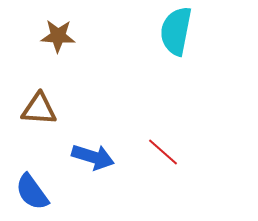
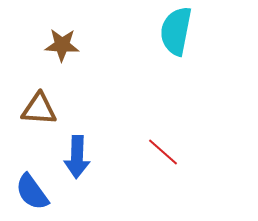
brown star: moved 4 px right, 9 px down
blue arrow: moved 16 px left; rotated 75 degrees clockwise
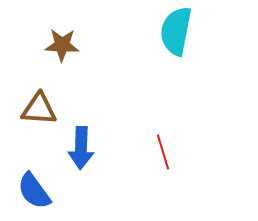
red line: rotated 32 degrees clockwise
blue arrow: moved 4 px right, 9 px up
blue semicircle: moved 2 px right, 1 px up
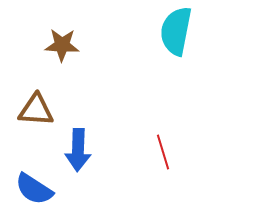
brown triangle: moved 3 px left, 1 px down
blue arrow: moved 3 px left, 2 px down
blue semicircle: moved 2 px up; rotated 21 degrees counterclockwise
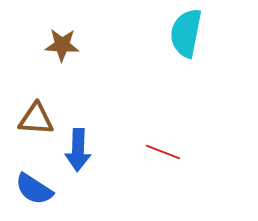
cyan semicircle: moved 10 px right, 2 px down
brown triangle: moved 9 px down
red line: rotated 52 degrees counterclockwise
